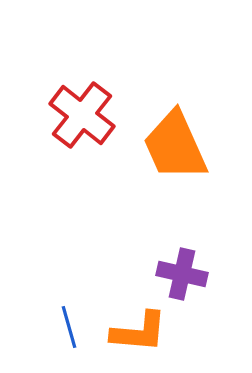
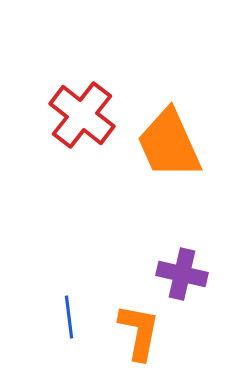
orange trapezoid: moved 6 px left, 2 px up
blue line: moved 10 px up; rotated 9 degrees clockwise
orange L-shape: rotated 84 degrees counterclockwise
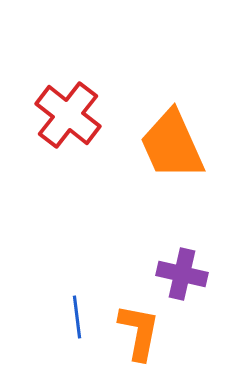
red cross: moved 14 px left
orange trapezoid: moved 3 px right, 1 px down
blue line: moved 8 px right
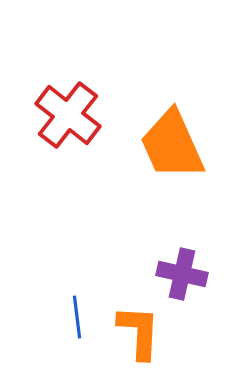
orange L-shape: rotated 8 degrees counterclockwise
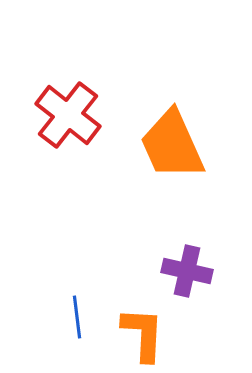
purple cross: moved 5 px right, 3 px up
orange L-shape: moved 4 px right, 2 px down
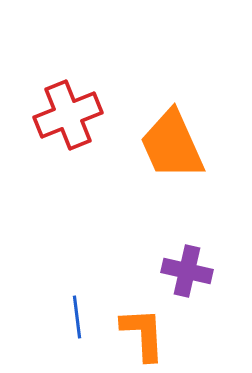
red cross: rotated 30 degrees clockwise
orange L-shape: rotated 6 degrees counterclockwise
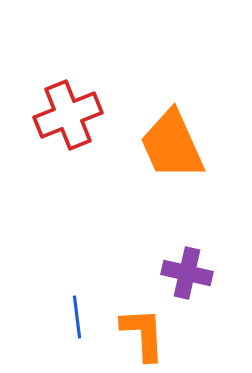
purple cross: moved 2 px down
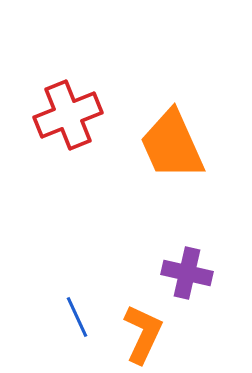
blue line: rotated 18 degrees counterclockwise
orange L-shape: rotated 28 degrees clockwise
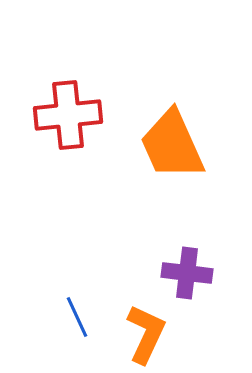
red cross: rotated 16 degrees clockwise
purple cross: rotated 6 degrees counterclockwise
orange L-shape: moved 3 px right
